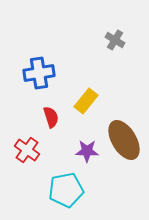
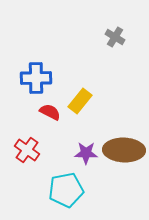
gray cross: moved 3 px up
blue cross: moved 3 px left, 5 px down; rotated 8 degrees clockwise
yellow rectangle: moved 6 px left
red semicircle: moved 1 px left, 5 px up; rotated 45 degrees counterclockwise
brown ellipse: moved 10 px down; rotated 57 degrees counterclockwise
purple star: moved 1 px left, 2 px down
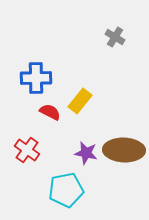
purple star: rotated 10 degrees clockwise
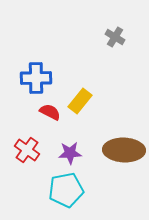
purple star: moved 16 px left; rotated 15 degrees counterclockwise
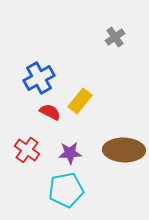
gray cross: rotated 24 degrees clockwise
blue cross: moved 3 px right; rotated 28 degrees counterclockwise
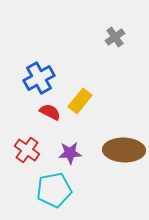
cyan pentagon: moved 12 px left
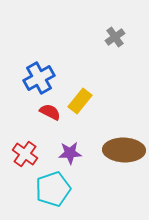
red cross: moved 2 px left, 4 px down
cyan pentagon: moved 1 px left, 1 px up; rotated 8 degrees counterclockwise
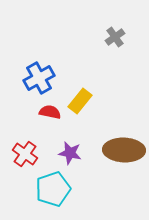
red semicircle: rotated 15 degrees counterclockwise
purple star: rotated 15 degrees clockwise
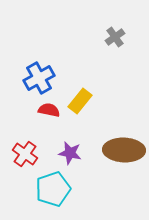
red semicircle: moved 1 px left, 2 px up
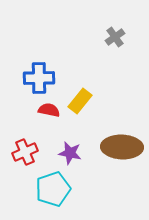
blue cross: rotated 28 degrees clockwise
brown ellipse: moved 2 px left, 3 px up
red cross: moved 2 px up; rotated 30 degrees clockwise
